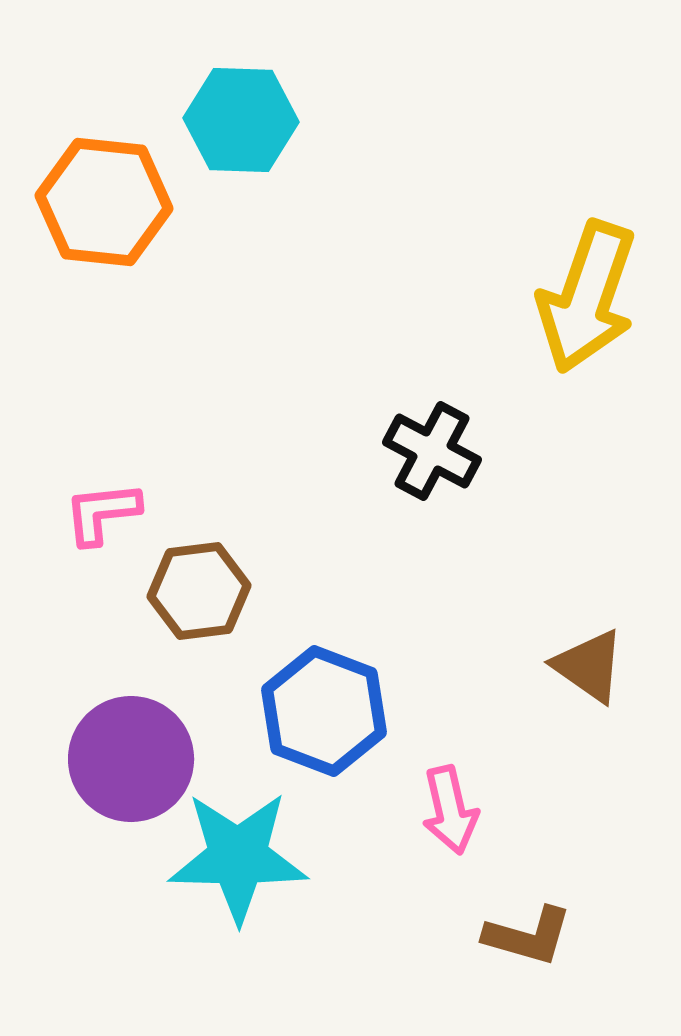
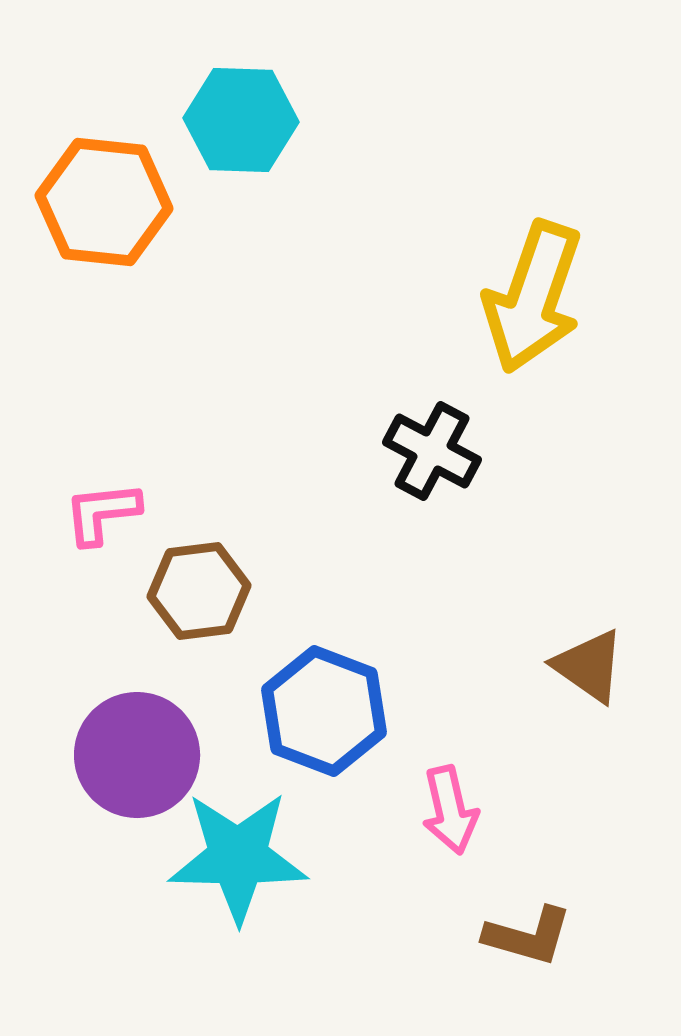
yellow arrow: moved 54 px left
purple circle: moved 6 px right, 4 px up
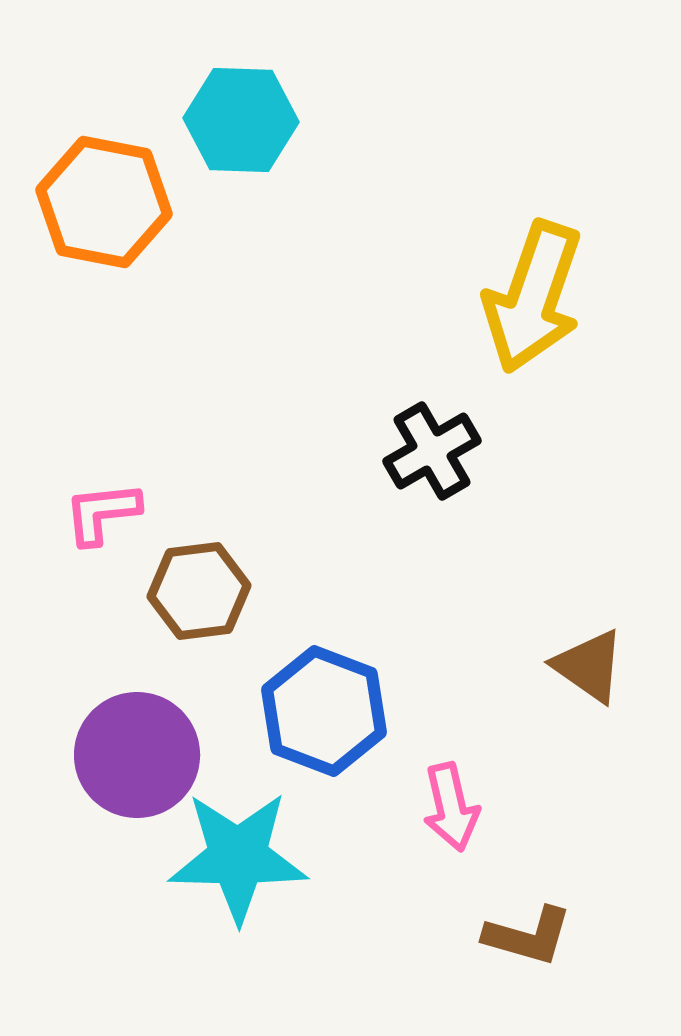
orange hexagon: rotated 5 degrees clockwise
black cross: rotated 32 degrees clockwise
pink arrow: moved 1 px right, 3 px up
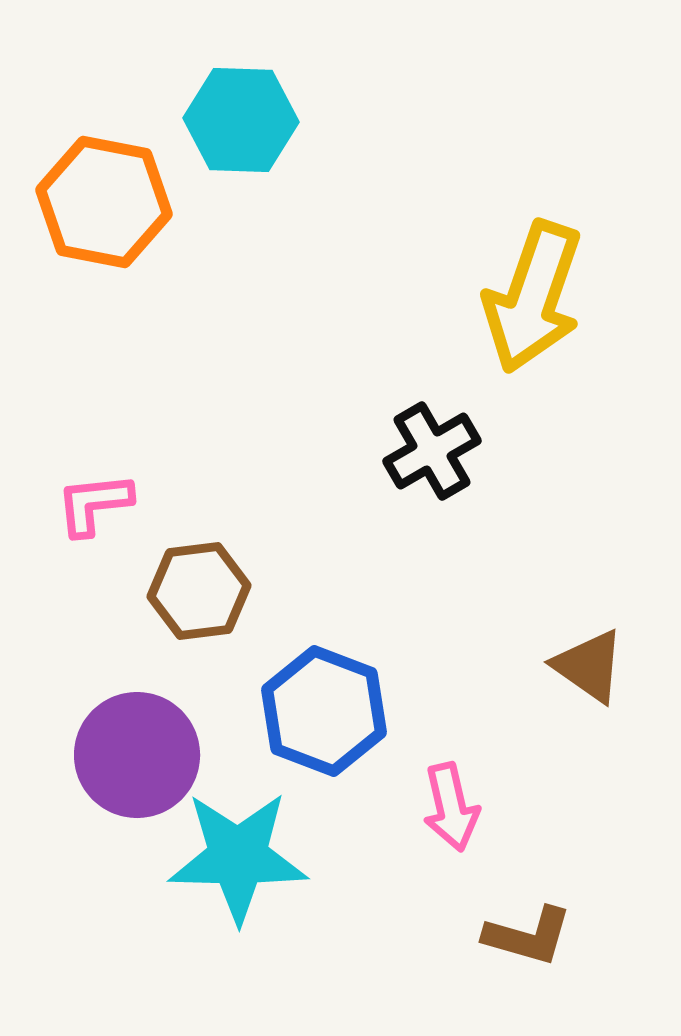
pink L-shape: moved 8 px left, 9 px up
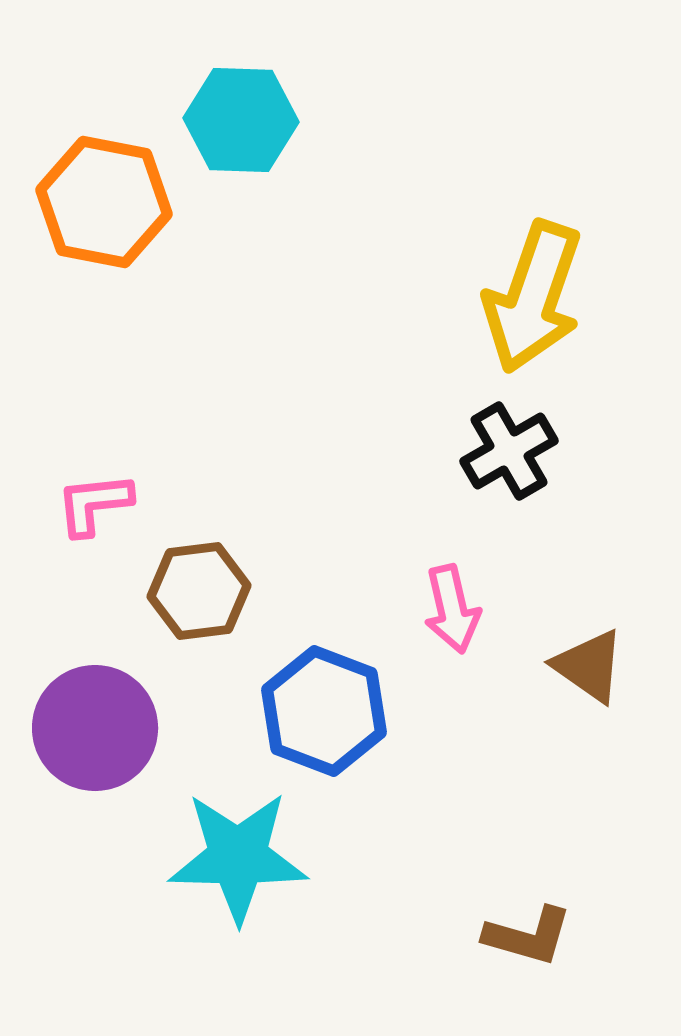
black cross: moved 77 px right
purple circle: moved 42 px left, 27 px up
pink arrow: moved 1 px right, 198 px up
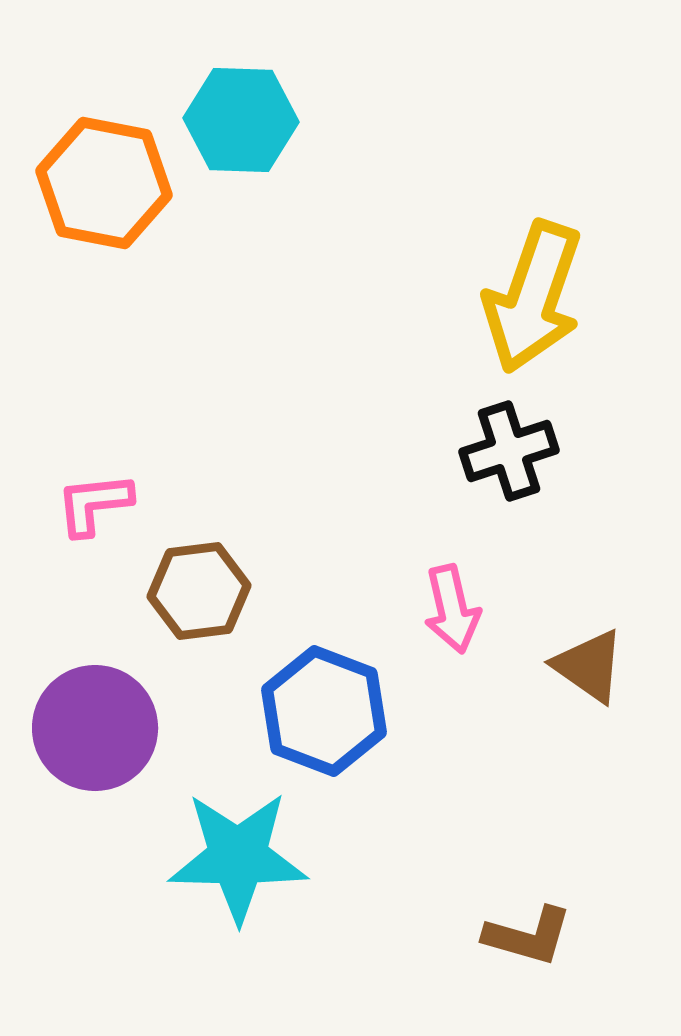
orange hexagon: moved 19 px up
black cross: rotated 12 degrees clockwise
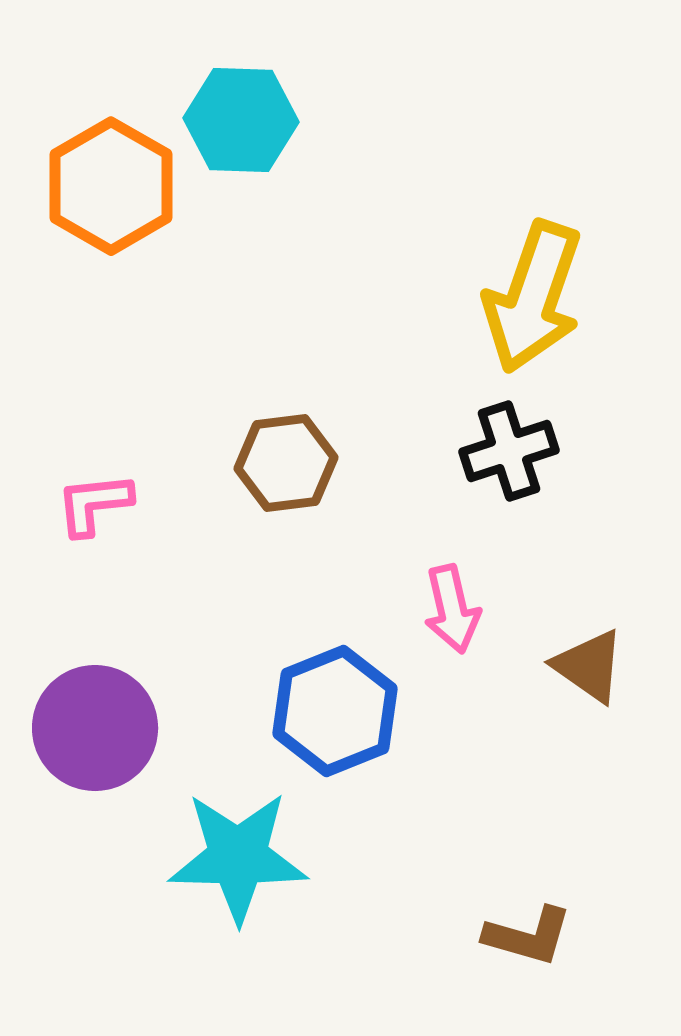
orange hexagon: moved 7 px right, 3 px down; rotated 19 degrees clockwise
brown hexagon: moved 87 px right, 128 px up
blue hexagon: moved 11 px right; rotated 17 degrees clockwise
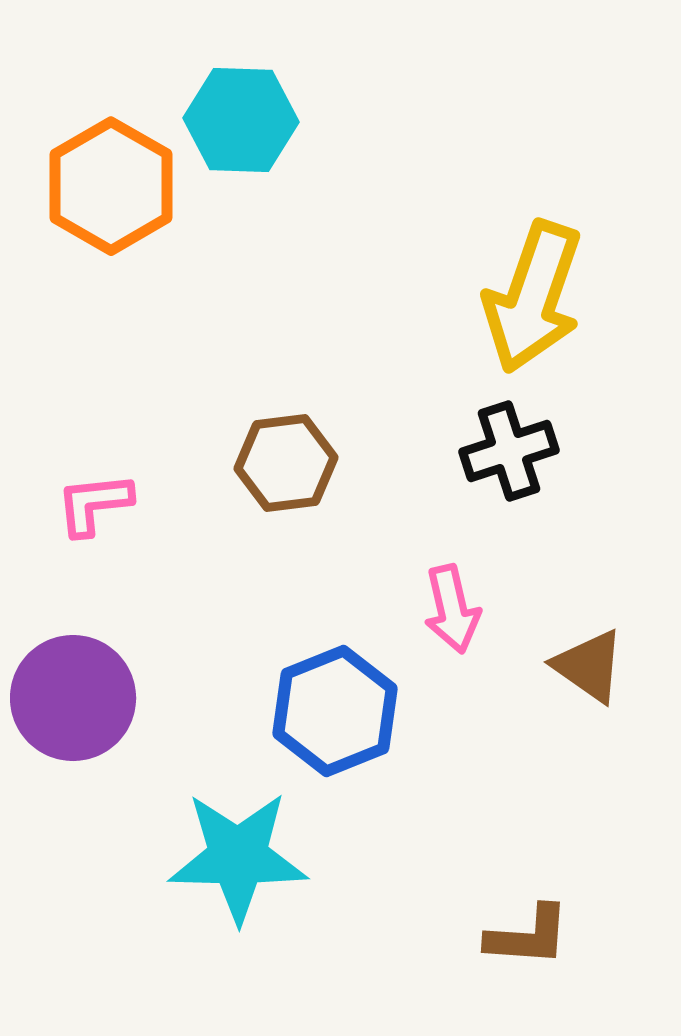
purple circle: moved 22 px left, 30 px up
brown L-shape: rotated 12 degrees counterclockwise
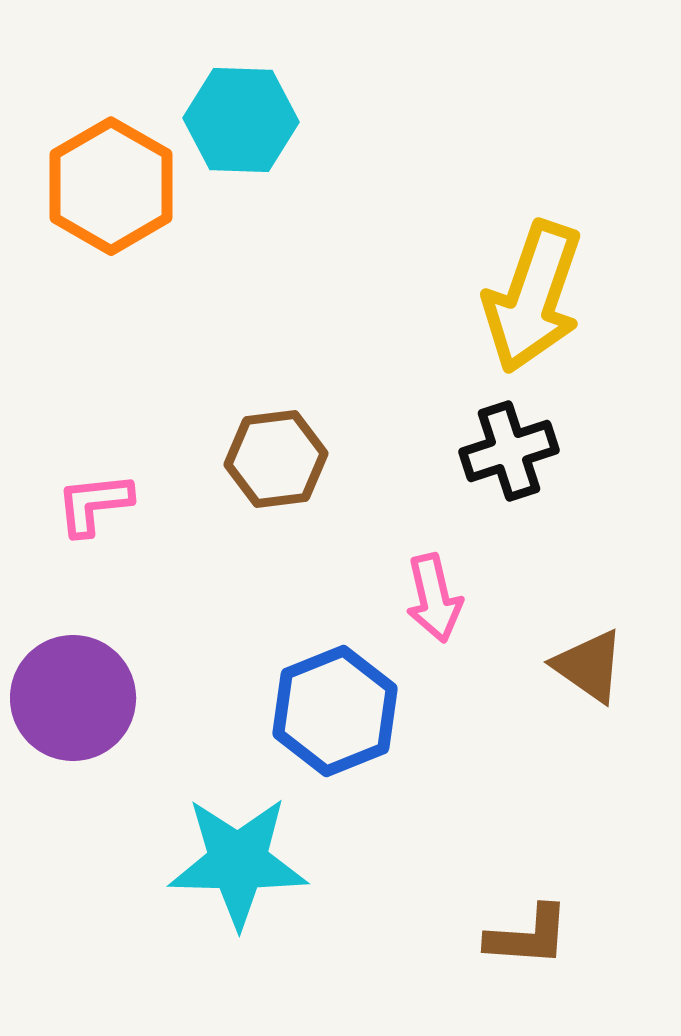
brown hexagon: moved 10 px left, 4 px up
pink arrow: moved 18 px left, 11 px up
cyan star: moved 5 px down
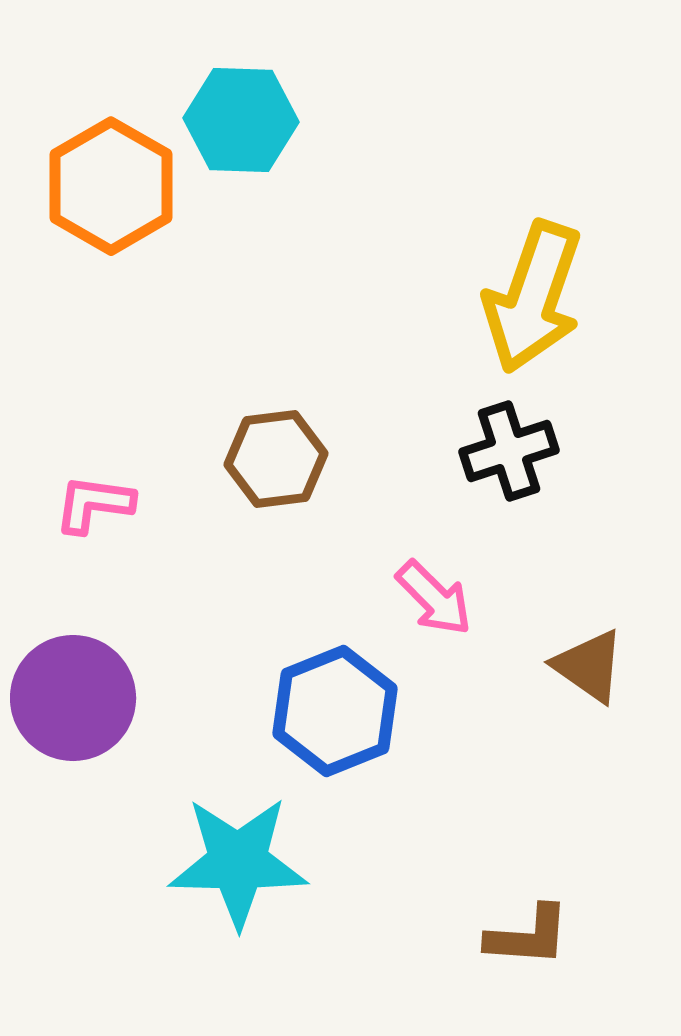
pink L-shape: rotated 14 degrees clockwise
pink arrow: rotated 32 degrees counterclockwise
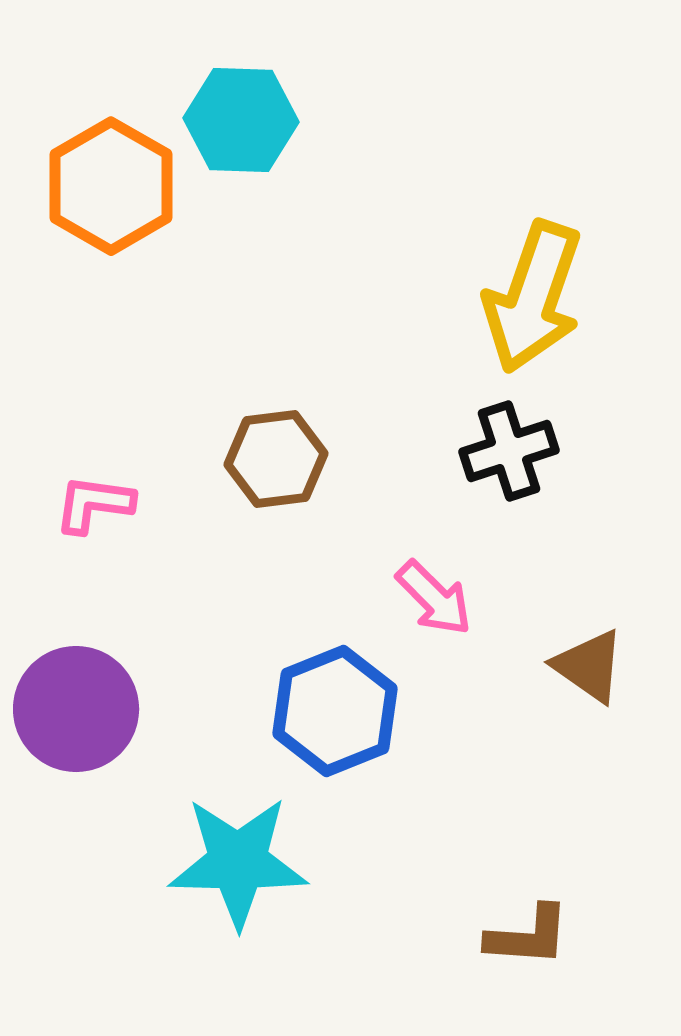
purple circle: moved 3 px right, 11 px down
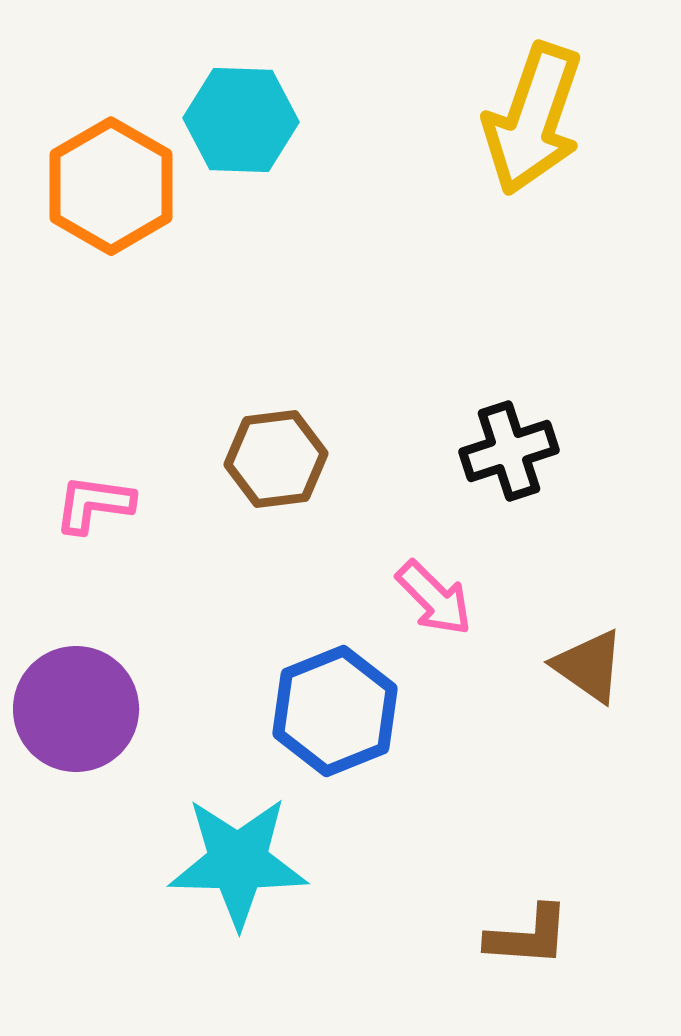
yellow arrow: moved 178 px up
